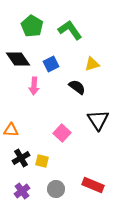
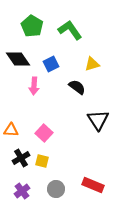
pink square: moved 18 px left
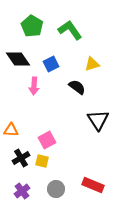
pink square: moved 3 px right, 7 px down; rotated 18 degrees clockwise
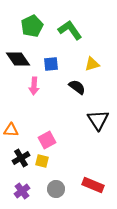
green pentagon: rotated 15 degrees clockwise
blue square: rotated 21 degrees clockwise
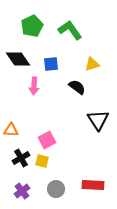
red rectangle: rotated 20 degrees counterclockwise
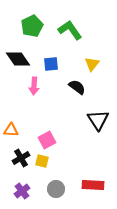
yellow triangle: rotated 35 degrees counterclockwise
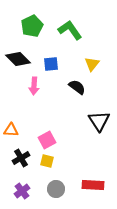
black diamond: rotated 10 degrees counterclockwise
black triangle: moved 1 px right, 1 px down
yellow square: moved 5 px right
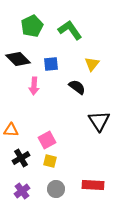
yellow square: moved 3 px right
